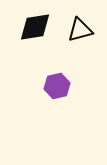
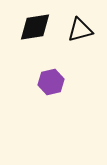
purple hexagon: moved 6 px left, 4 px up
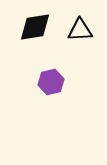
black triangle: rotated 12 degrees clockwise
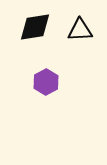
purple hexagon: moved 5 px left; rotated 15 degrees counterclockwise
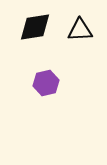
purple hexagon: moved 1 px down; rotated 15 degrees clockwise
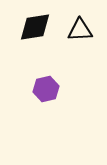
purple hexagon: moved 6 px down
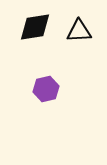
black triangle: moved 1 px left, 1 px down
